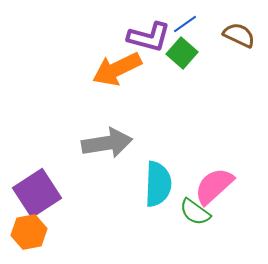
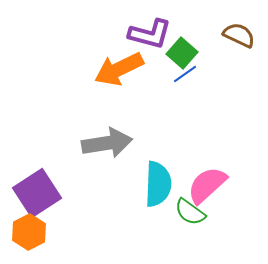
blue line: moved 50 px down
purple L-shape: moved 1 px right, 3 px up
orange arrow: moved 2 px right
pink semicircle: moved 7 px left, 1 px up
green semicircle: moved 5 px left
orange hexagon: rotated 16 degrees counterclockwise
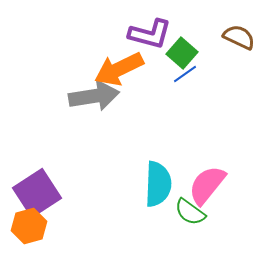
brown semicircle: moved 2 px down
gray arrow: moved 13 px left, 47 px up
pink semicircle: rotated 9 degrees counterclockwise
orange hexagon: moved 6 px up; rotated 12 degrees clockwise
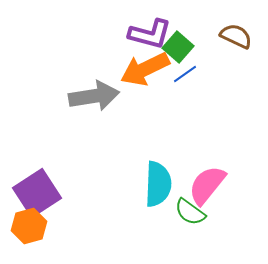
brown semicircle: moved 3 px left, 1 px up
green square: moved 4 px left, 6 px up
orange arrow: moved 26 px right
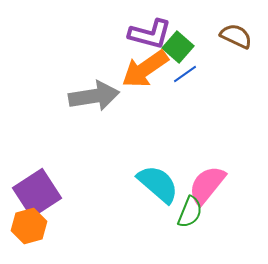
orange arrow: rotated 9 degrees counterclockwise
cyan semicircle: rotated 51 degrees counterclockwise
green semicircle: rotated 104 degrees counterclockwise
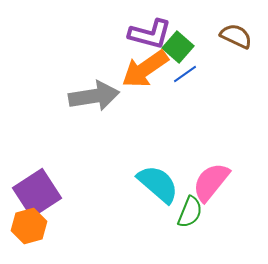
pink semicircle: moved 4 px right, 3 px up
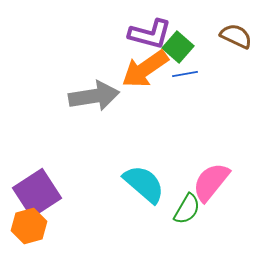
blue line: rotated 25 degrees clockwise
cyan semicircle: moved 14 px left
green semicircle: moved 3 px left, 3 px up; rotated 8 degrees clockwise
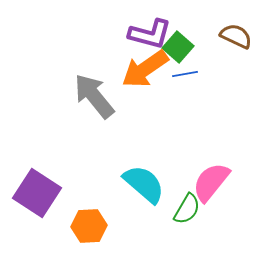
gray arrow: rotated 120 degrees counterclockwise
purple square: rotated 24 degrees counterclockwise
orange hexagon: moved 60 px right; rotated 12 degrees clockwise
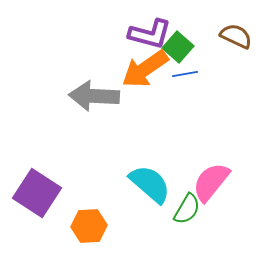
gray arrow: rotated 48 degrees counterclockwise
cyan semicircle: moved 6 px right
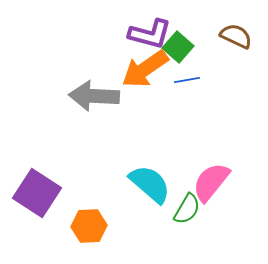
blue line: moved 2 px right, 6 px down
